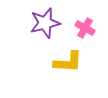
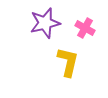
yellow L-shape: rotated 80 degrees counterclockwise
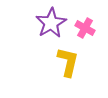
purple star: moved 6 px right; rotated 16 degrees counterclockwise
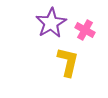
pink cross: moved 2 px down
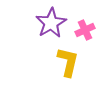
pink cross: rotated 36 degrees clockwise
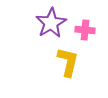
pink cross: rotated 30 degrees clockwise
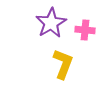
yellow L-shape: moved 5 px left, 2 px down; rotated 8 degrees clockwise
